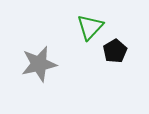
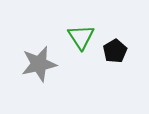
green triangle: moved 9 px left, 10 px down; rotated 16 degrees counterclockwise
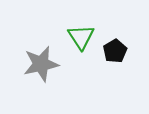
gray star: moved 2 px right
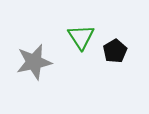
gray star: moved 7 px left, 2 px up
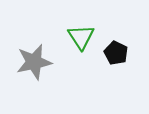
black pentagon: moved 1 px right, 2 px down; rotated 15 degrees counterclockwise
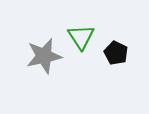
gray star: moved 10 px right, 6 px up
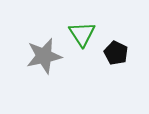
green triangle: moved 1 px right, 3 px up
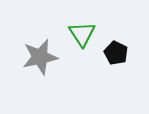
gray star: moved 4 px left, 1 px down
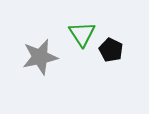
black pentagon: moved 5 px left, 3 px up
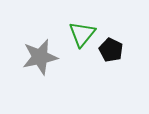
green triangle: rotated 12 degrees clockwise
